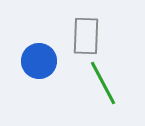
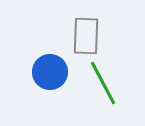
blue circle: moved 11 px right, 11 px down
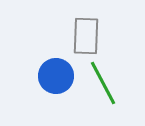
blue circle: moved 6 px right, 4 px down
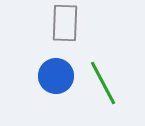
gray rectangle: moved 21 px left, 13 px up
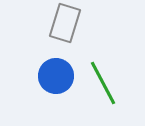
gray rectangle: rotated 15 degrees clockwise
